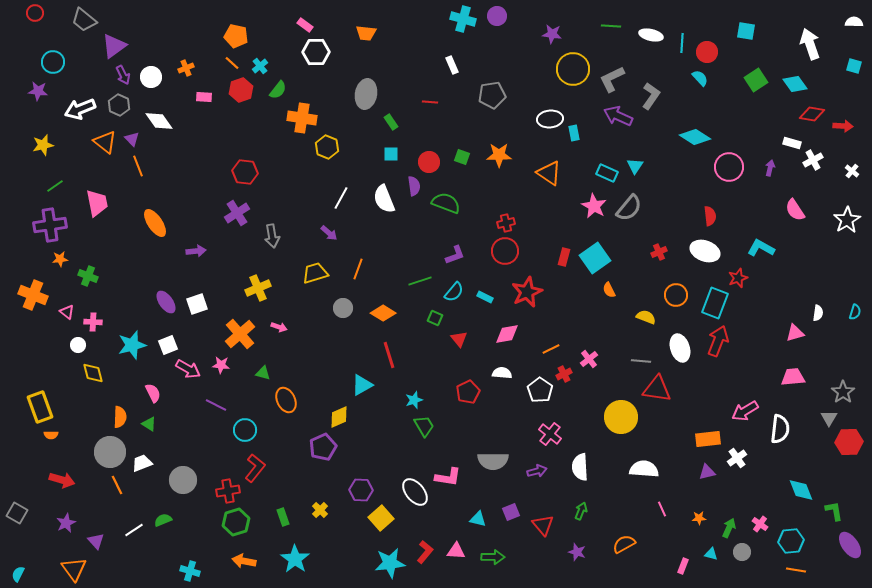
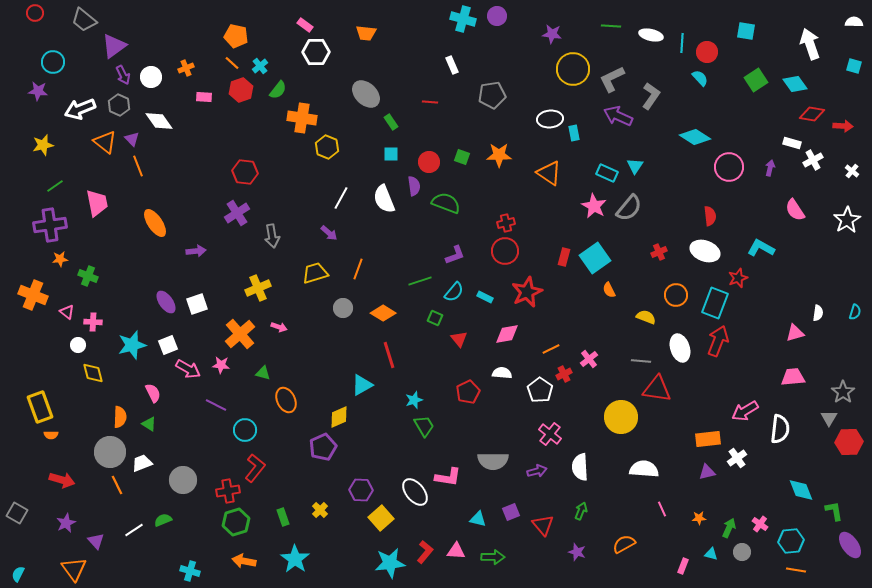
gray ellipse at (366, 94): rotated 56 degrees counterclockwise
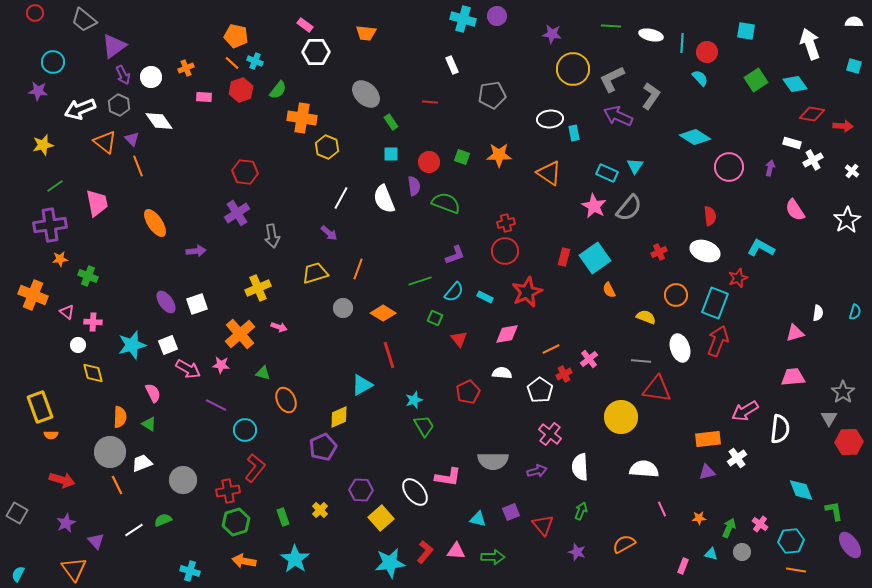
cyan cross at (260, 66): moved 5 px left, 5 px up; rotated 28 degrees counterclockwise
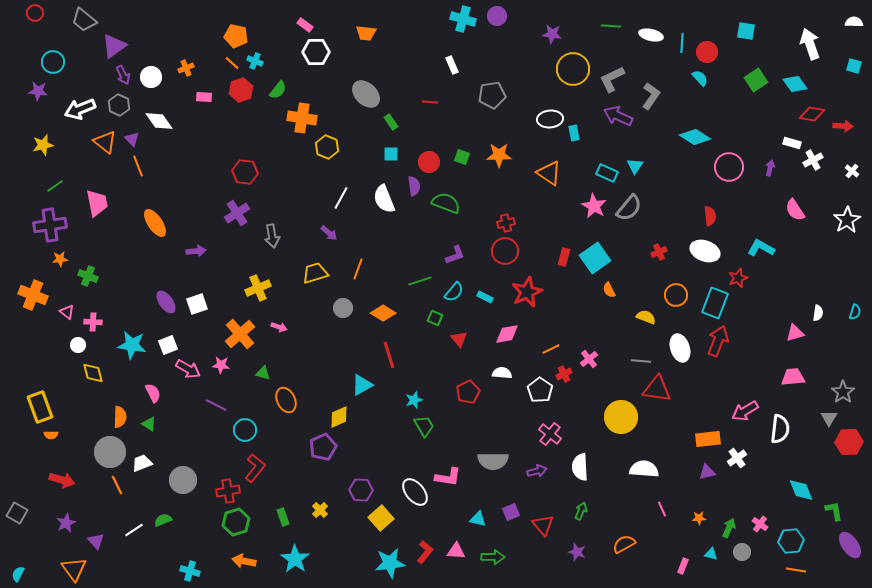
cyan star at (132, 345): rotated 24 degrees clockwise
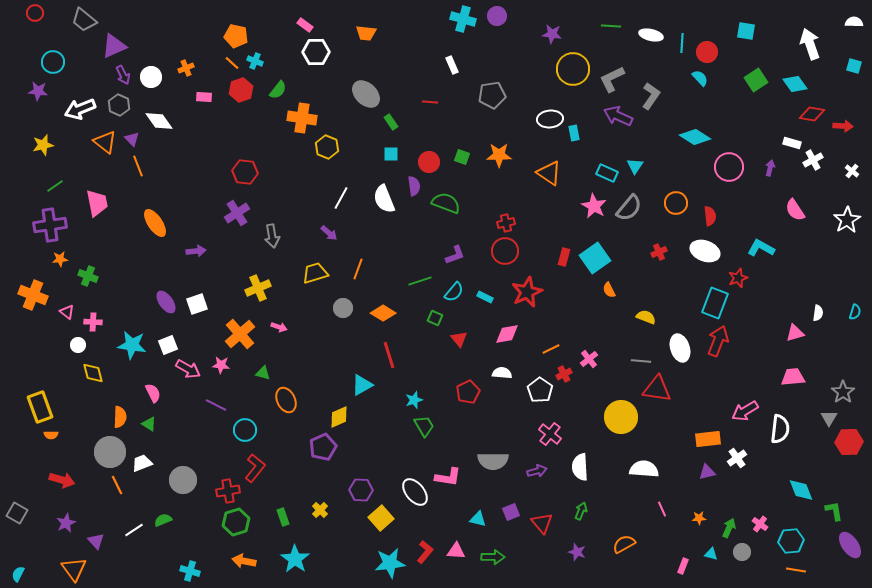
purple triangle at (114, 46): rotated 12 degrees clockwise
orange circle at (676, 295): moved 92 px up
red triangle at (543, 525): moved 1 px left, 2 px up
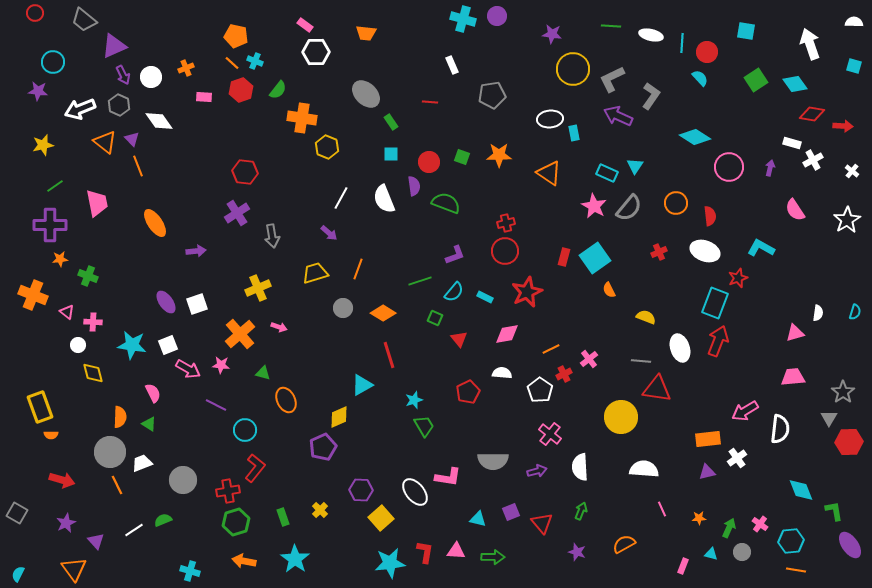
purple cross at (50, 225): rotated 8 degrees clockwise
red L-shape at (425, 552): rotated 30 degrees counterclockwise
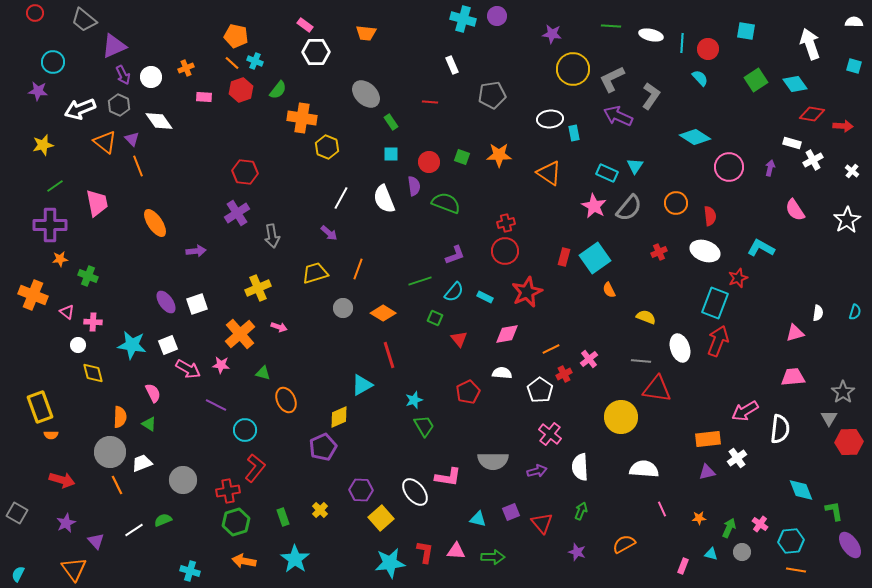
red circle at (707, 52): moved 1 px right, 3 px up
